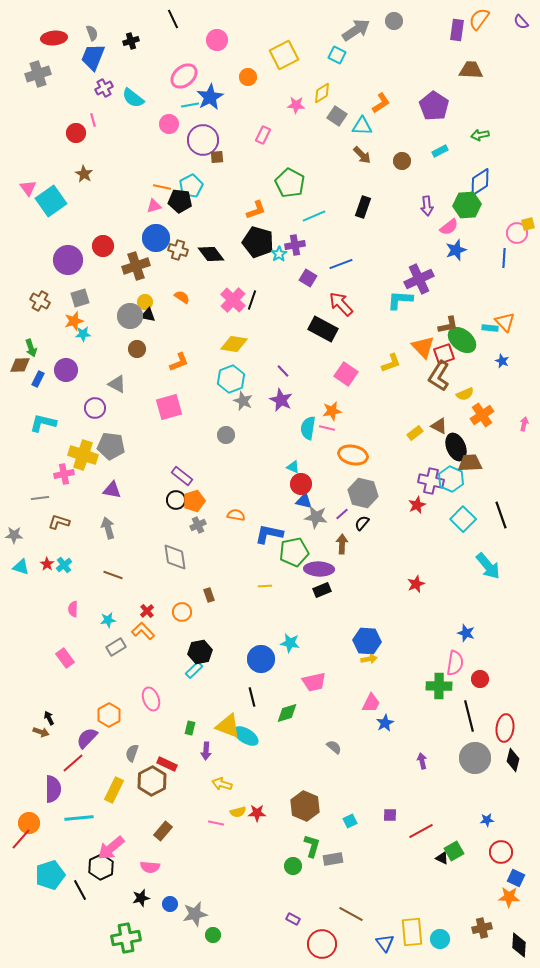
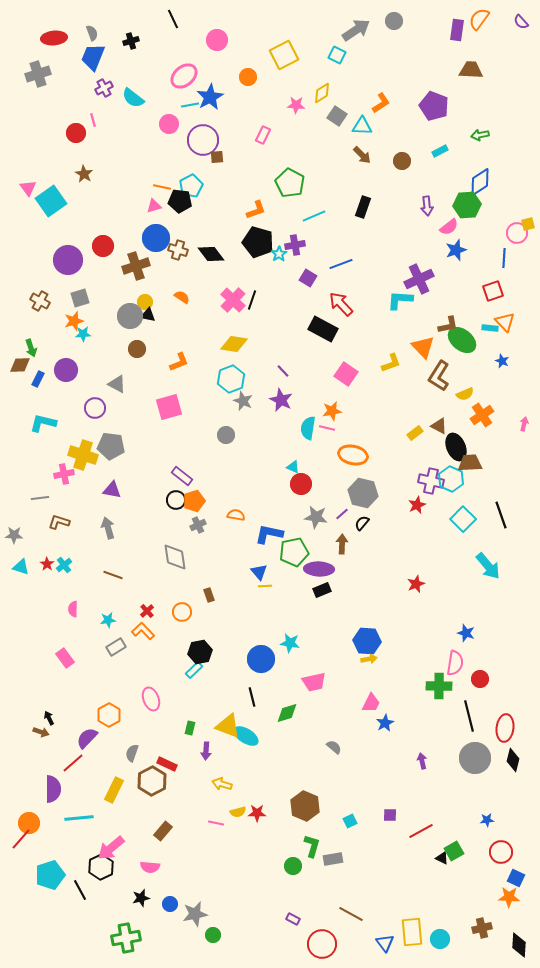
purple pentagon at (434, 106): rotated 12 degrees counterclockwise
red square at (444, 354): moved 49 px right, 63 px up
blue triangle at (304, 501): moved 45 px left, 71 px down; rotated 36 degrees clockwise
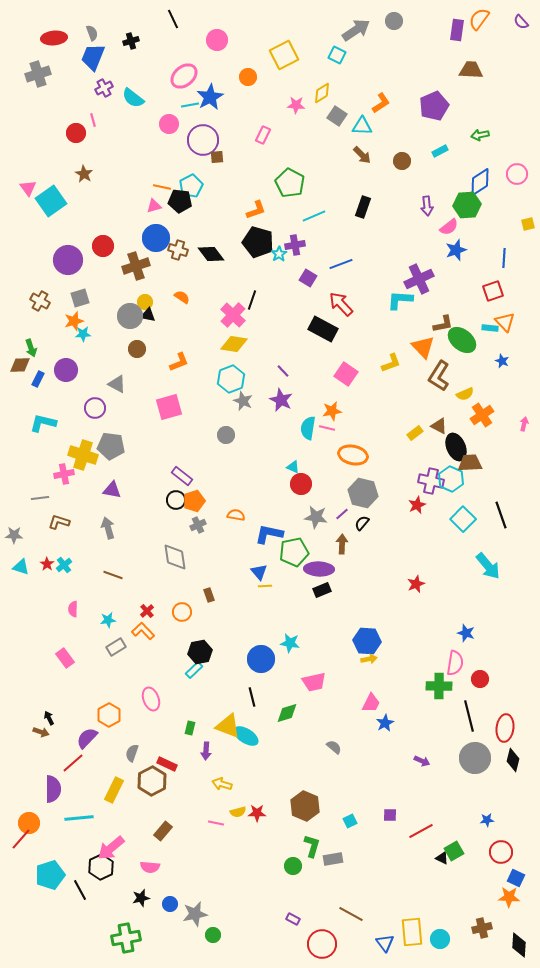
purple pentagon at (434, 106): rotated 28 degrees clockwise
pink circle at (517, 233): moved 59 px up
pink cross at (233, 300): moved 15 px down
brown L-shape at (448, 325): moved 5 px left, 1 px up
purple arrow at (422, 761): rotated 126 degrees clockwise
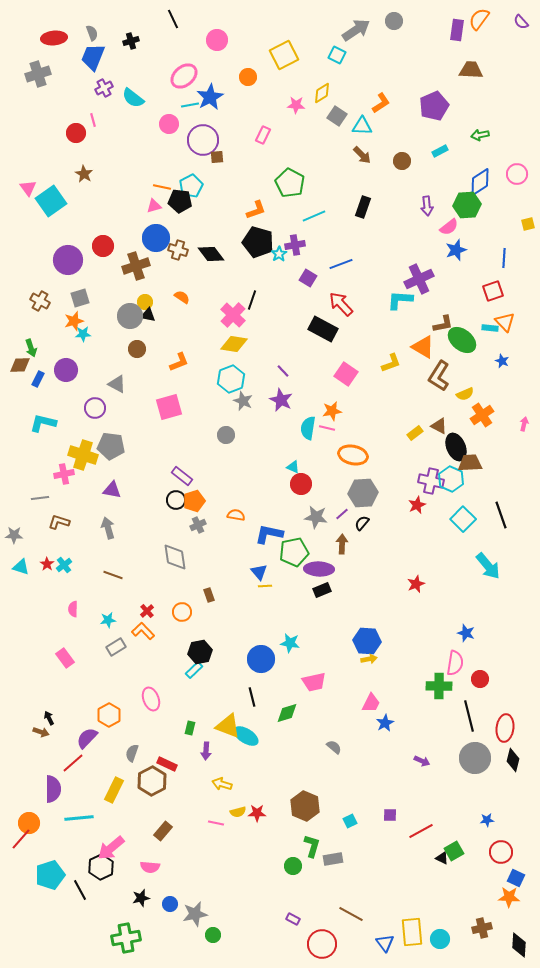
orange triangle at (423, 347): rotated 15 degrees counterclockwise
gray hexagon at (363, 493): rotated 16 degrees counterclockwise
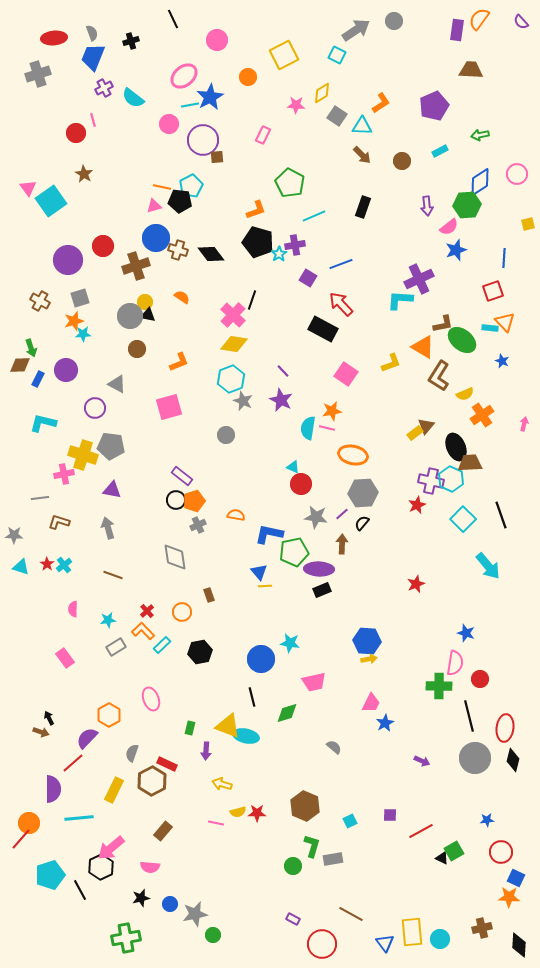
brown triangle at (439, 426): moved 13 px left; rotated 42 degrees clockwise
cyan rectangle at (194, 670): moved 32 px left, 25 px up
cyan ellipse at (246, 736): rotated 20 degrees counterclockwise
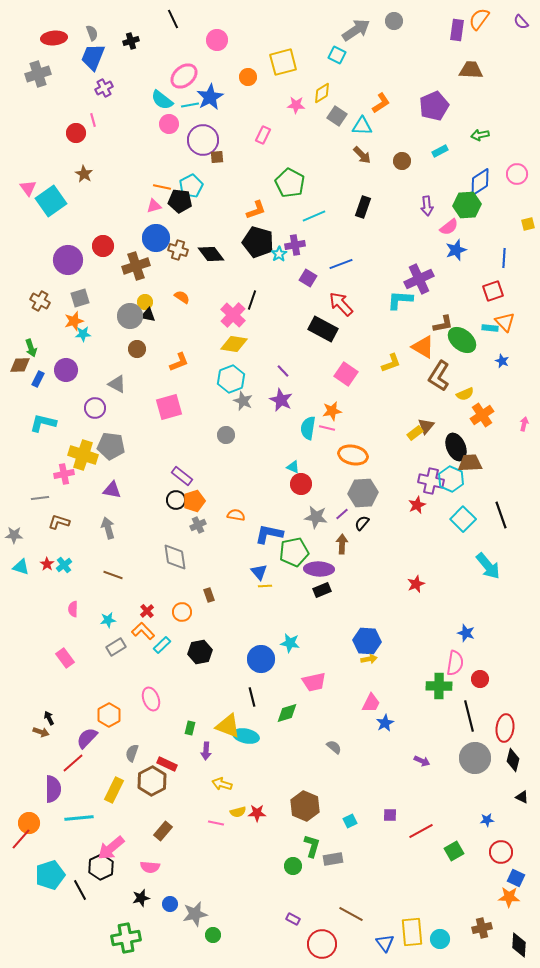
yellow square at (284, 55): moved 1 px left, 7 px down; rotated 12 degrees clockwise
cyan semicircle at (133, 98): moved 29 px right, 2 px down
black triangle at (442, 858): moved 80 px right, 61 px up
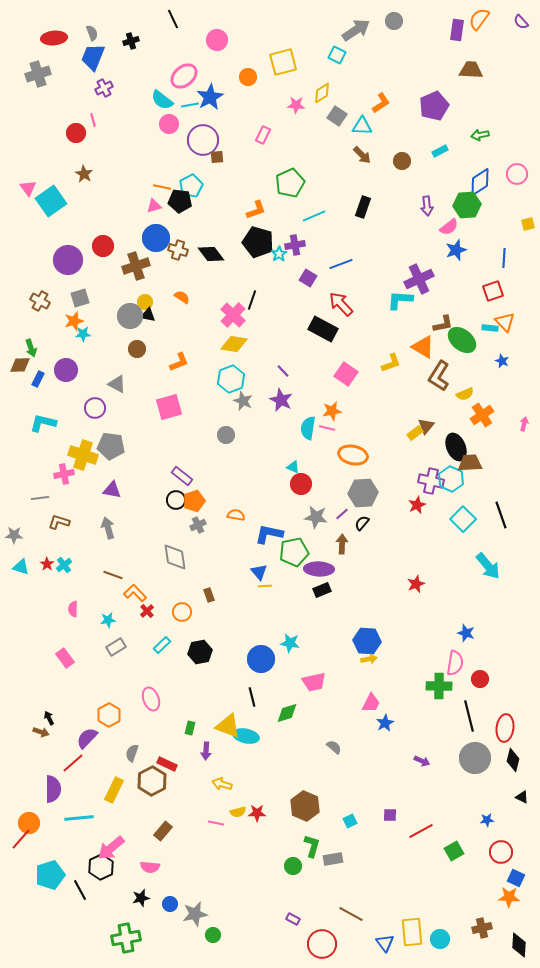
green pentagon at (290, 183): rotated 20 degrees clockwise
orange L-shape at (143, 631): moved 8 px left, 38 px up
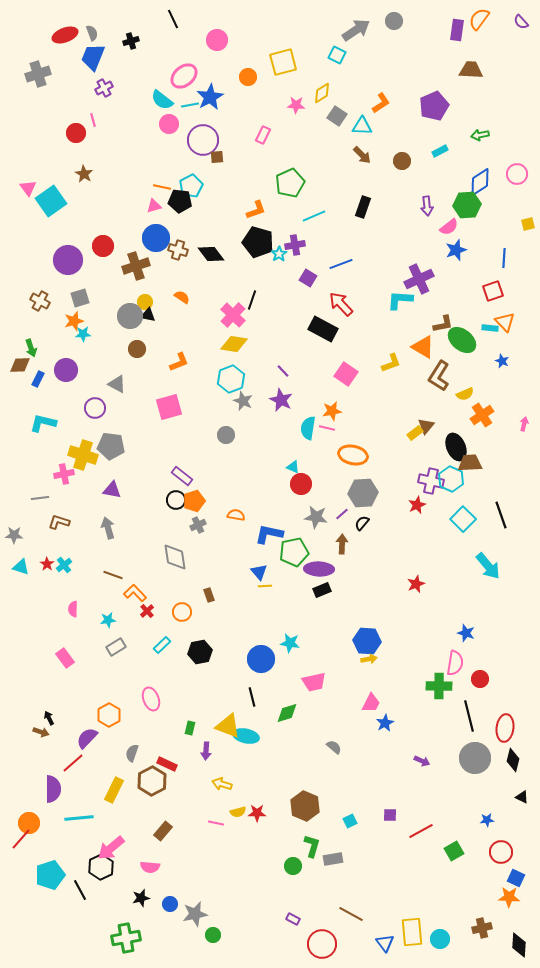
red ellipse at (54, 38): moved 11 px right, 3 px up; rotated 15 degrees counterclockwise
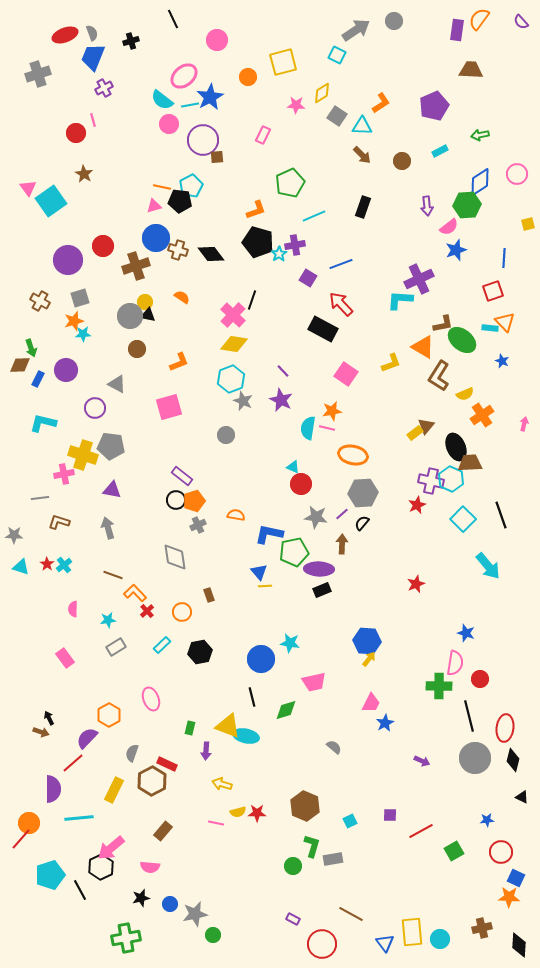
yellow arrow at (369, 659): rotated 42 degrees counterclockwise
green diamond at (287, 713): moved 1 px left, 3 px up
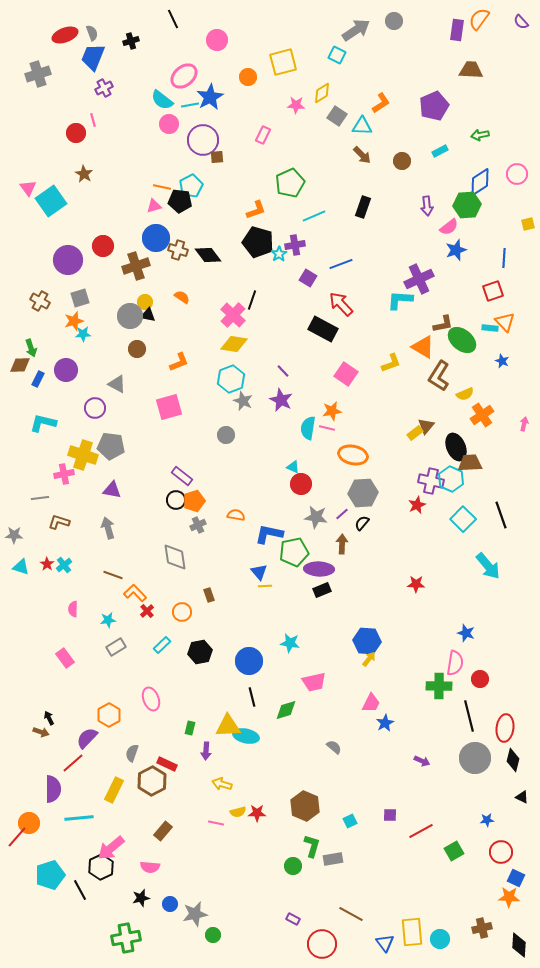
black diamond at (211, 254): moved 3 px left, 1 px down
red star at (416, 584): rotated 24 degrees clockwise
blue circle at (261, 659): moved 12 px left, 2 px down
yellow triangle at (228, 726): rotated 24 degrees counterclockwise
red line at (21, 839): moved 4 px left, 2 px up
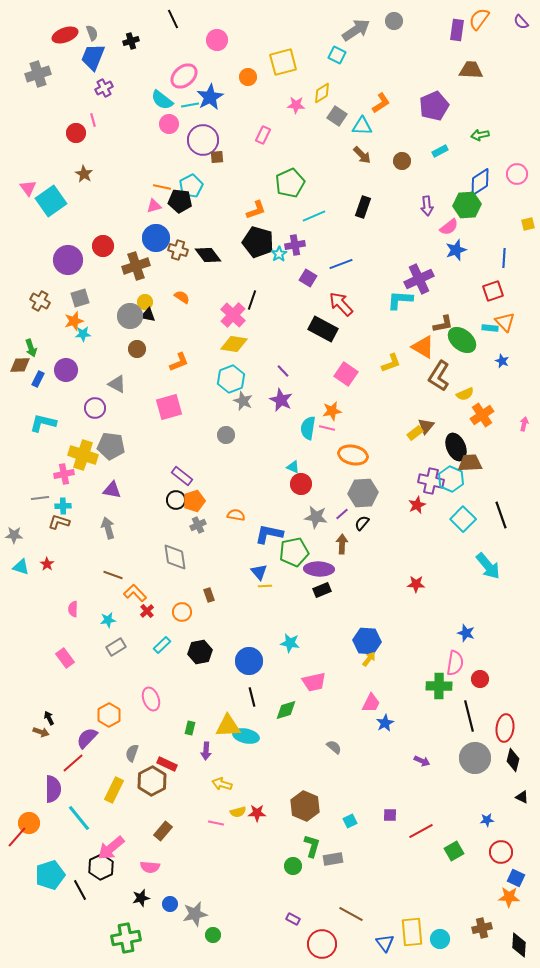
cyan cross at (64, 565): moved 1 px left, 59 px up; rotated 35 degrees clockwise
cyan line at (79, 818): rotated 56 degrees clockwise
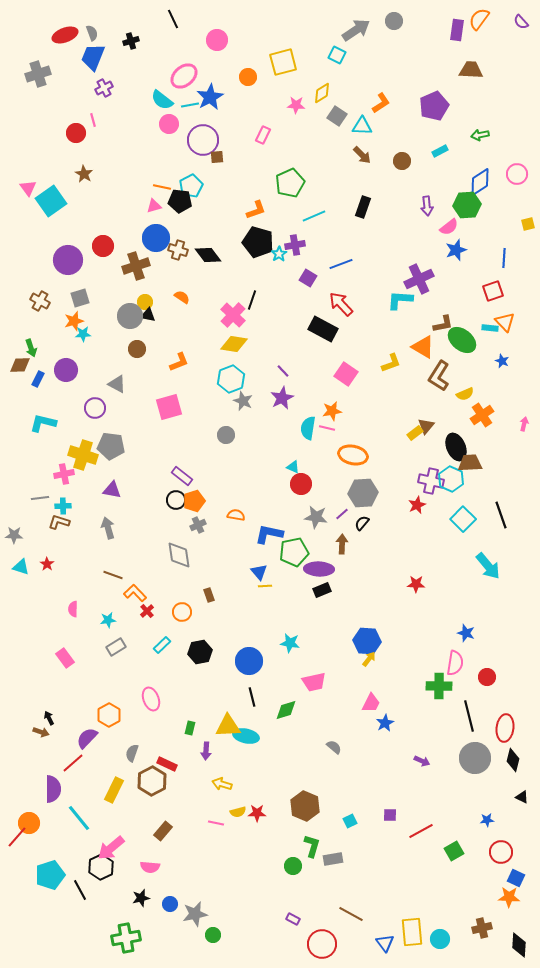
purple star at (281, 400): moved 1 px right, 2 px up; rotated 20 degrees clockwise
gray diamond at (175, 557): moved 4 px right, 2 px up
red circle at (480, 679): moved 7 px right, 2 px up
